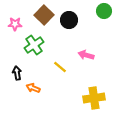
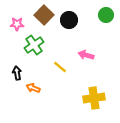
green circle: moved 2 px right, 4 px down
pink star: moved 2 px right
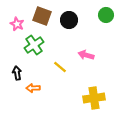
brown square: moved 2 px left, 1 px down; rotated 24 degrees counterclockwise
pink star: rotated 24 degrees clockwise
orange arrow: rotated 24 degrees counterclockwise
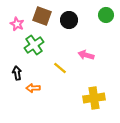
yellow line: moved 1 px down
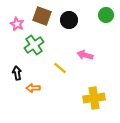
pink arrow: moved 1 px left
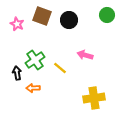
green circle: moved 1 px right
green cross: moved 1 px right, 15 px down
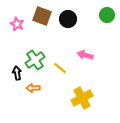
black circle: moved 1 px left, 1 px up
yellow cross: moved 12 px left; rotated 20 degrees counterclockwise
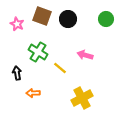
green circle: moved 1 px left, 4 px down
green cross: moved 3 px right, 8 px up; rotated 24 degrees counterclockwise
orange arrow: moved 5 px down
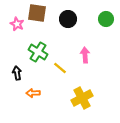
brown square: moved 5 px left, 3 px up; rotated 12 degrees counterclockwise
pink arrow: rotated 70 degrees clockwise
